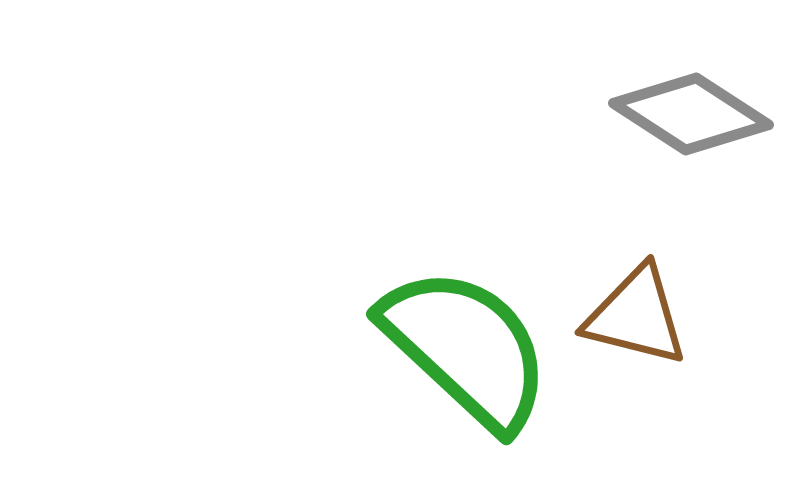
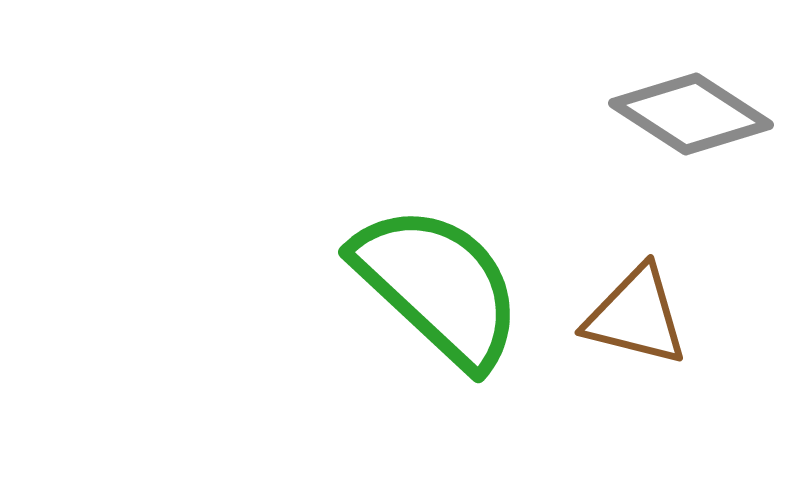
green semicircle: moved 28 px left, 62 px up
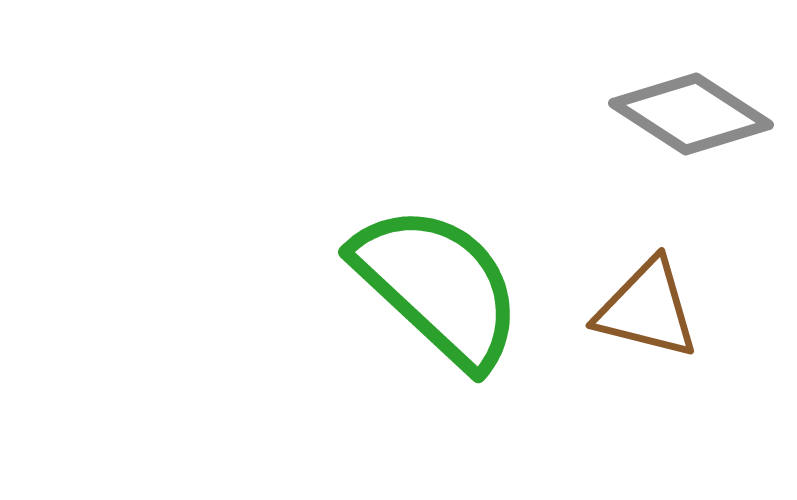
brown triangle: moved 11 px right, 7 px up
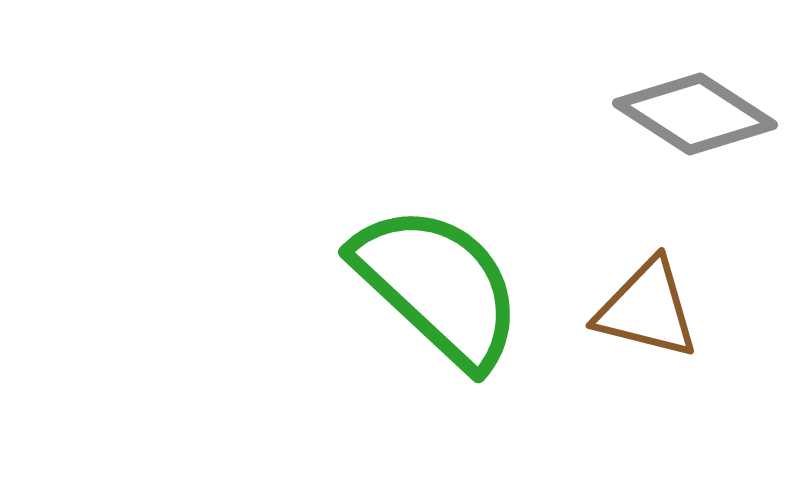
gray diamond: moved 4 px right
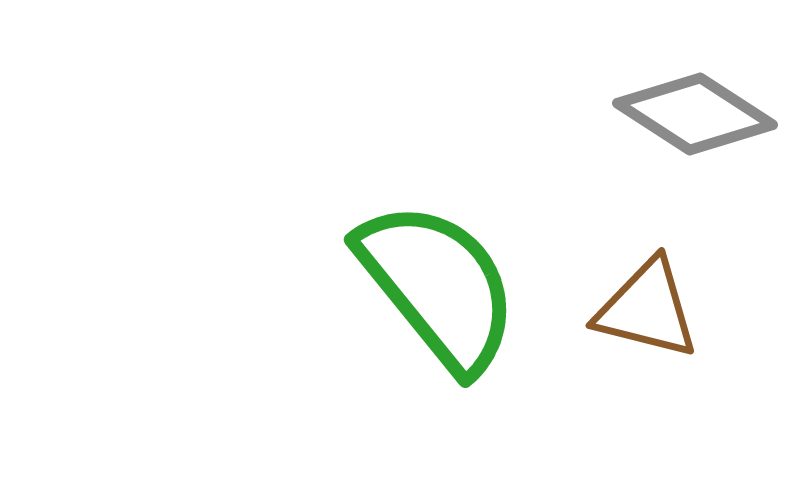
green semicircle: rotated 8 degrees clockwise
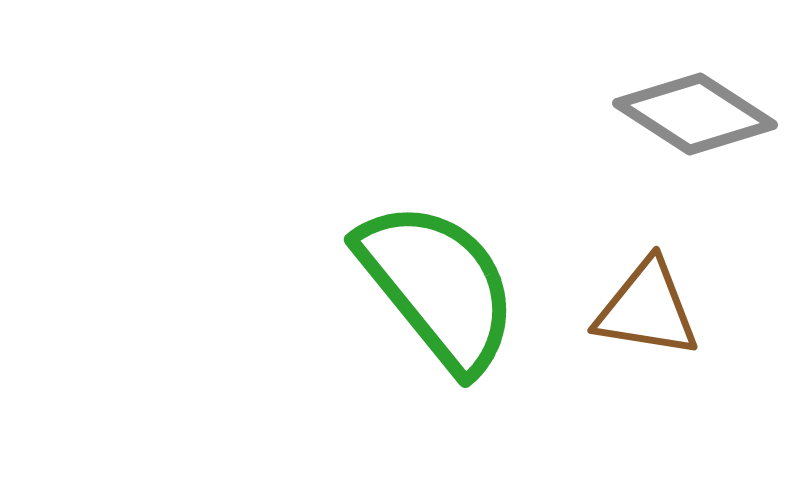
brown triangle: rotated 5 degrees counterclockwise
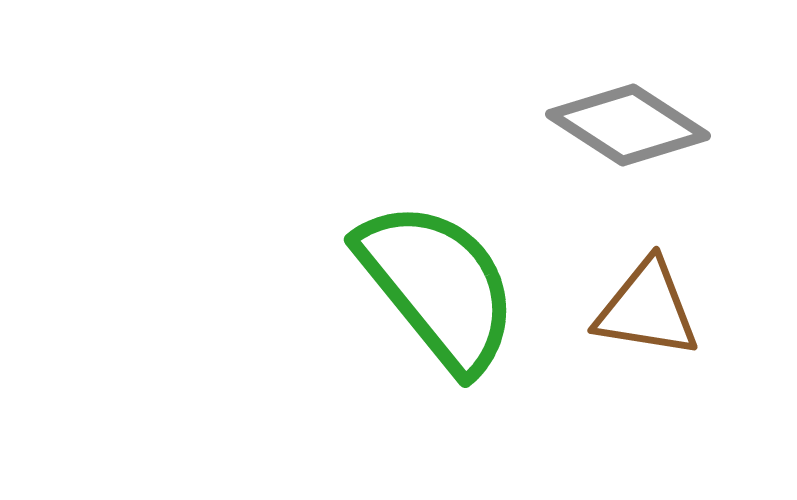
gray diamond: moved 67 px left, 11 px down
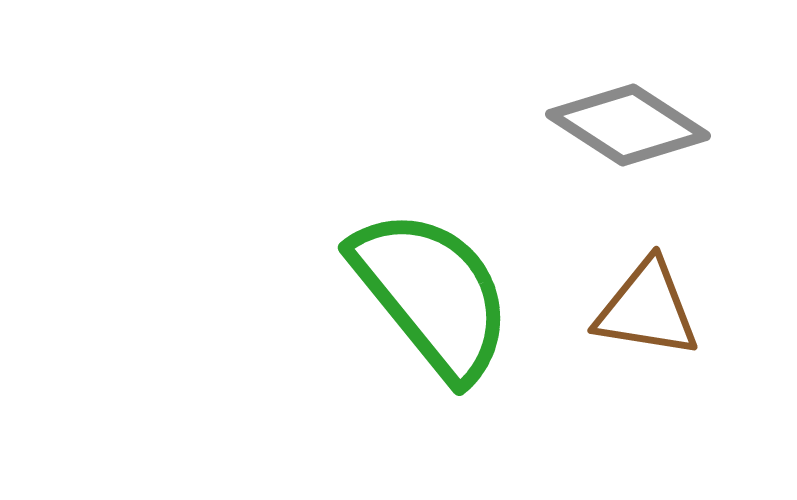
green semicircle: moved 6 px left, 8 px down
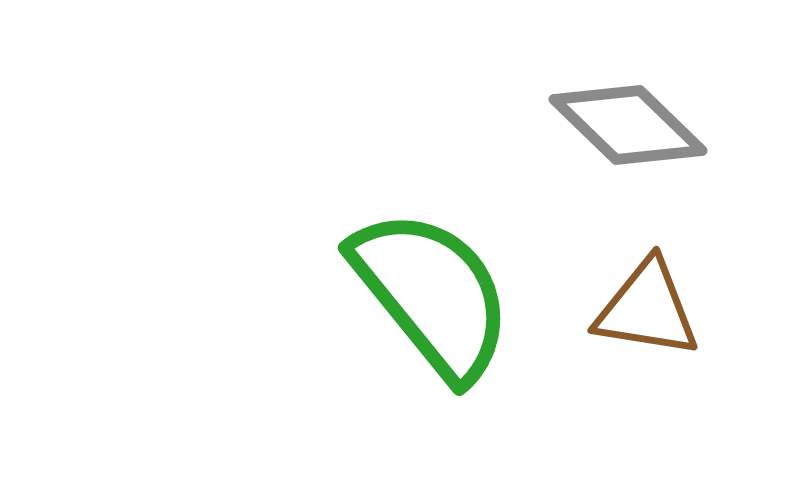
gray diamond: rotated 11 degrees clockwise
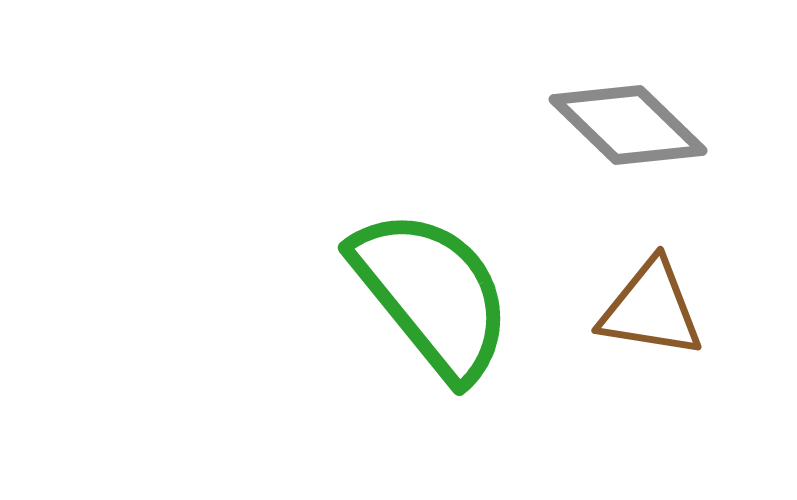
brown triangle: moved 4 px right
